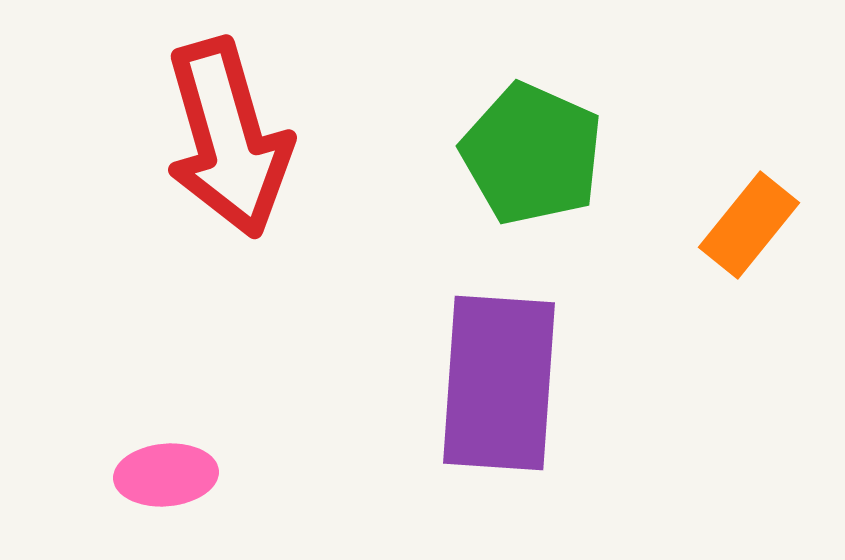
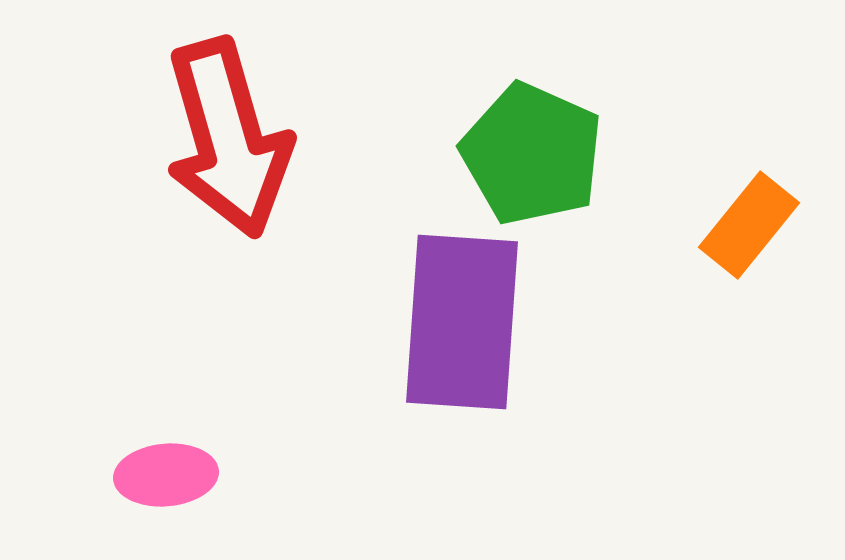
purple rectangle: moved 37 px left, 61 px up
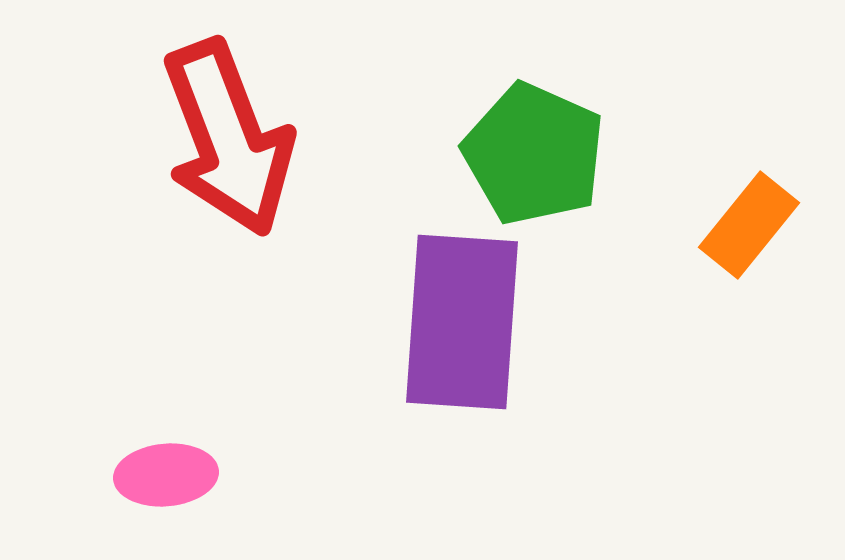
red arrow: rotated 5 degrees counterclockwise
green pentagon: moved 2 px right
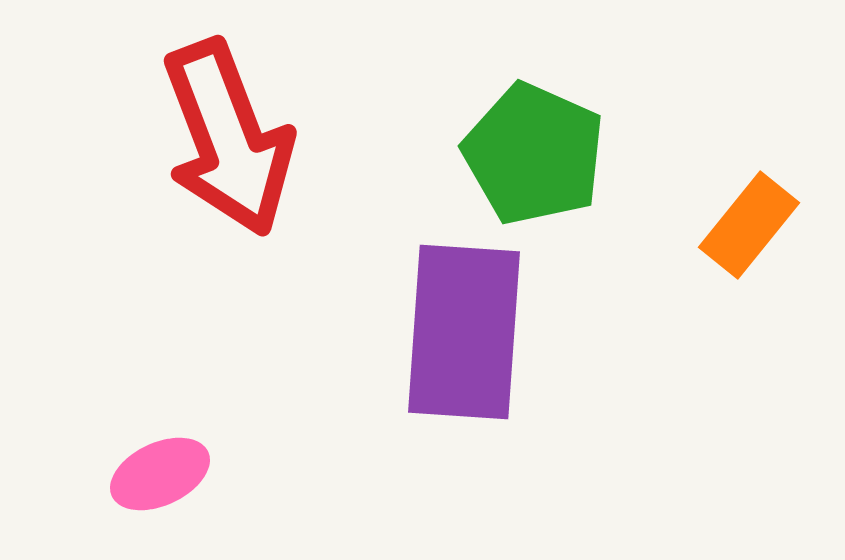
purple rectangle: moved 2 px right, 10 px down
pink ellipse: moved 6 px left, 1 px up; rotated 20 degrees counterclockwise
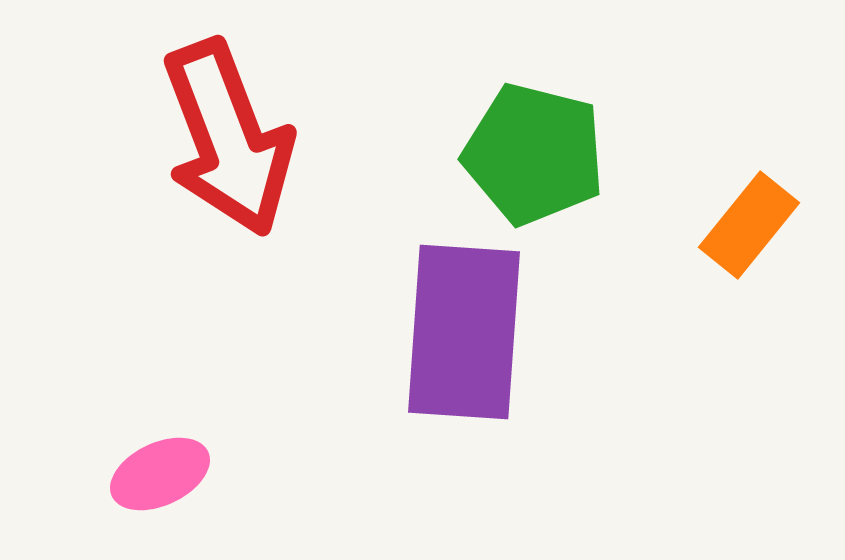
green pentagon: rotated 10 degrees counterclockwise
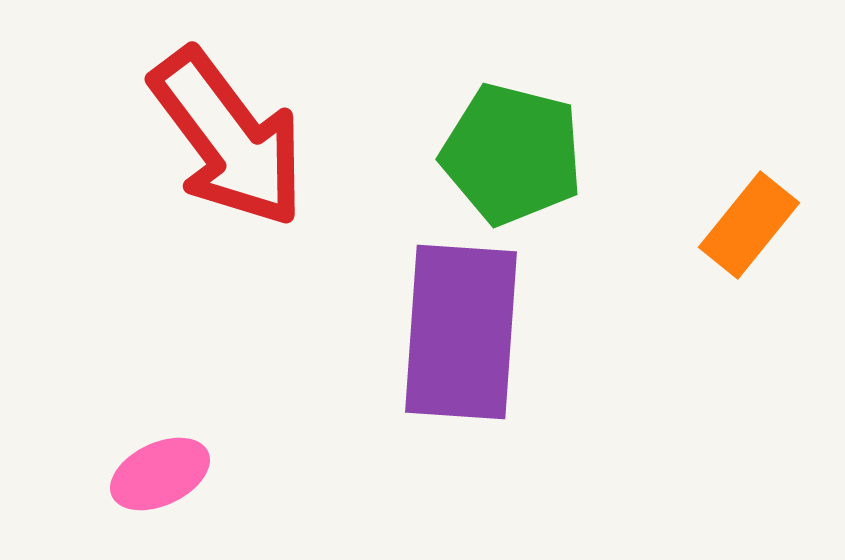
red arrow: rotated 16 degrees counterclockwise
green pentagon: moved 22 px left
purple rectangle: moved 3 px left
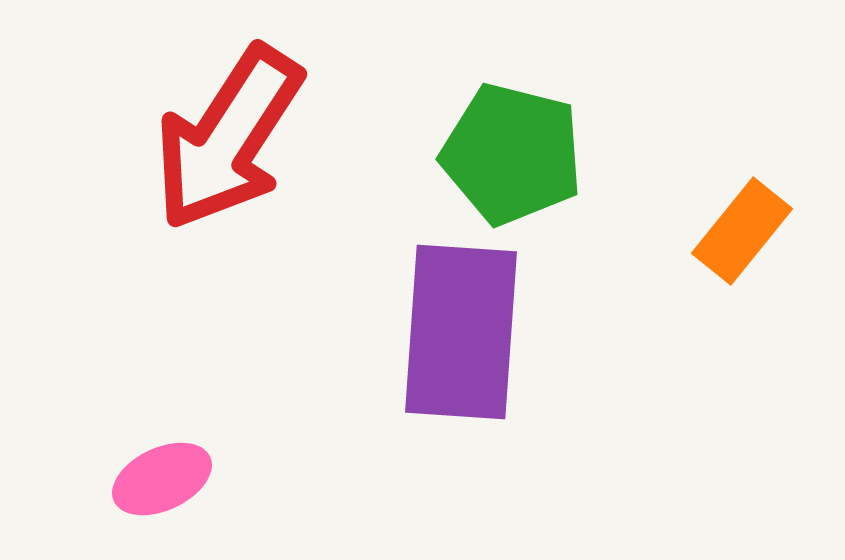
red arrow: rotated 70 degrees clockwise
orange rectangle: moved 7 px left, 6 px down
pink ellipse: moved 2 px right, 5 px down
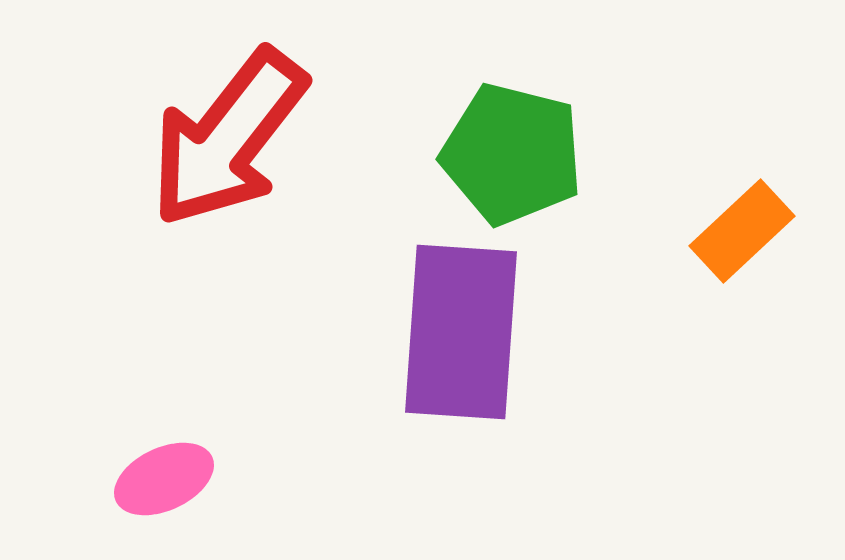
red arrow: rotated 5 degrees clockwise
orange rectangle: rotated 8 degrees clockwise
pink ellipse: moved 2 px right
